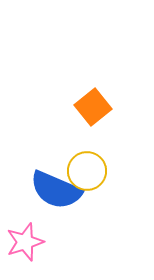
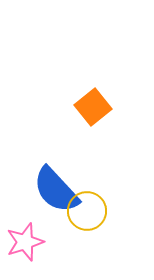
yellow circle: moved 40 px down
blue semicircle: rotated 24 degrees clockwise
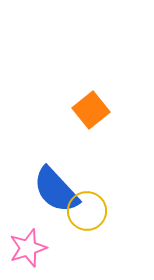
orange square: moved 2 px left, 3 px down
pink star: moved 3 px right, 6 px down
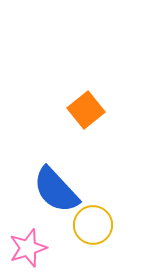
orange square: moved 5 px left
yellow circle: moved 6 px right, 14 px down
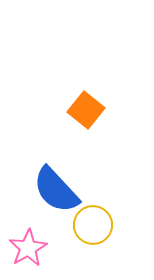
orange square: rotated 12 degrees counterclockwise
pink star: rotated 12 degrees counterclockwise
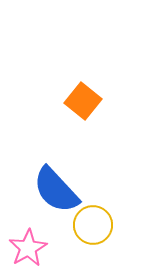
orange square: moved 3 px left, 9 px up
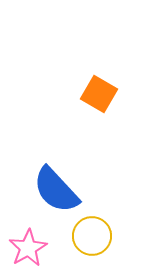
orange square: moved 16 px right, 7 px up; rotated 9 degrees counterclockwise
yellow circle: moved 1 px left, 11 px down
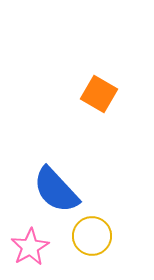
pink star: moved 2 px right, 1 px up
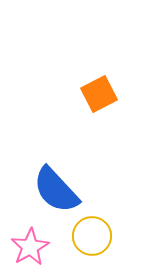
orange square: rotated 33 degrees clockwise
